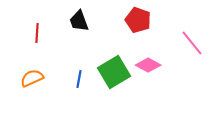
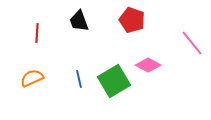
red pentagon: moved 6 px left
green square: moved 9 px down
blue line: rotated 24 degrees counterclockwise
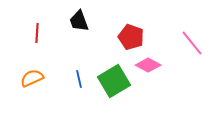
red pentagon: moved 1 px left, 17 px down
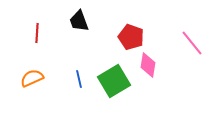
pink diamond: rotated 70 degrees clockwise
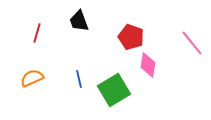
red line: rotated 12 degrees clockwise
green square: moved 9 px down
